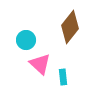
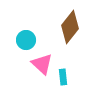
pink triangle: moved 2 px right
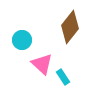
cyan circle: moved 4 px left
cyan rectangle: rotated 28 degrees counterclockwise
